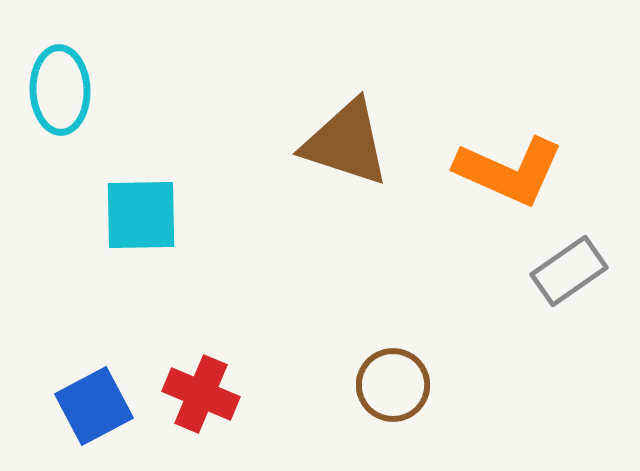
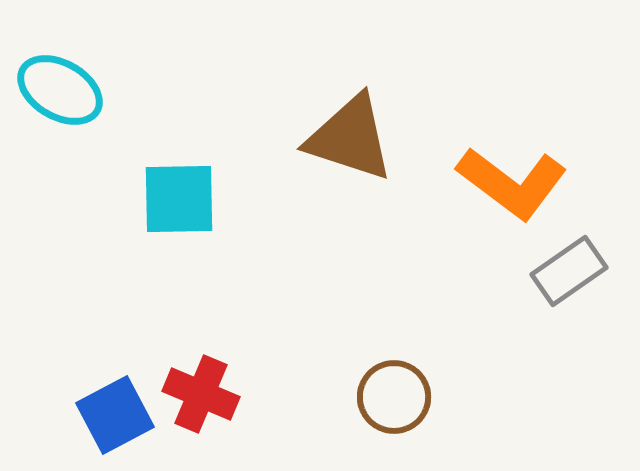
cyan ellipse: rotated 58 degrees counterclockwise
brown triangle: moved 4 px right, 5 px up
orange L-shape: moved 3 px right, 12 px down; rotated 13 degrees clockwise
cyan square: moved 38 px right, 16 px up
brown circle: moved 1 px right, 12 px down
blue square: moved 21 px right, 9 px down
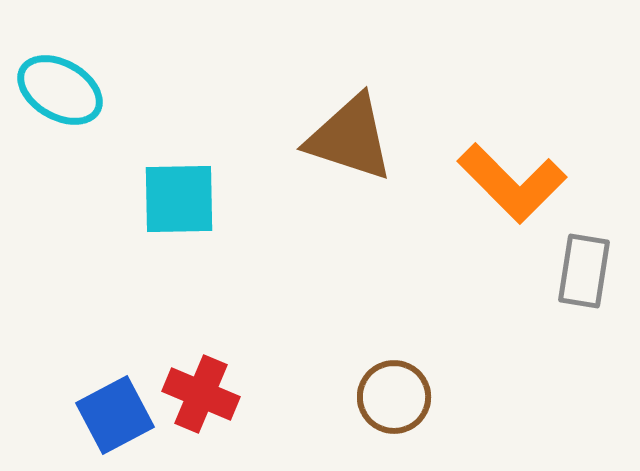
orange L-shape: rotated 8 degrees clockwise
gray rectangle: moved 15 px right; rotated 46 degrees counterclockwise
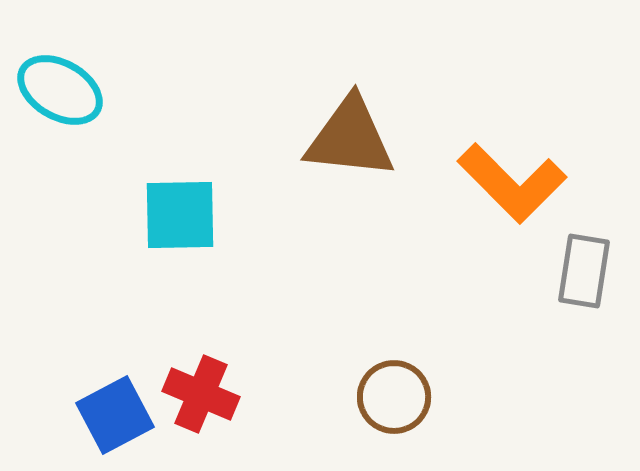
brown triangle: rotated 12 degrees counterclockwise
cyan square: moved 1 px right, 16 px down
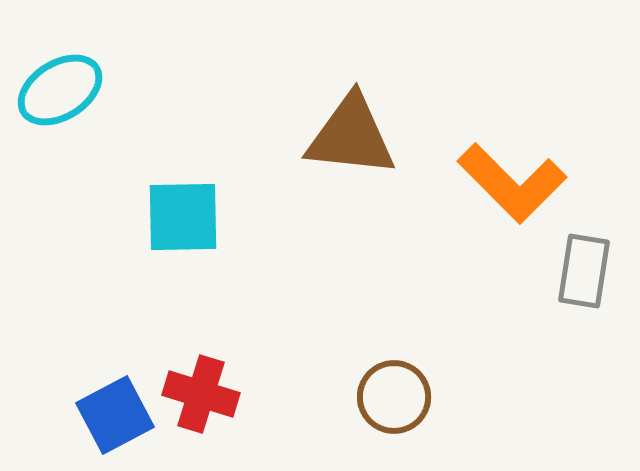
cyan ellipse: rotated 62 degrees counterclockwise
brown triangle: moved 1 px right, 2 px up
cyan square: moved 3 px right, 2 px down
red cross: rotated 6 degrees counterclockwise
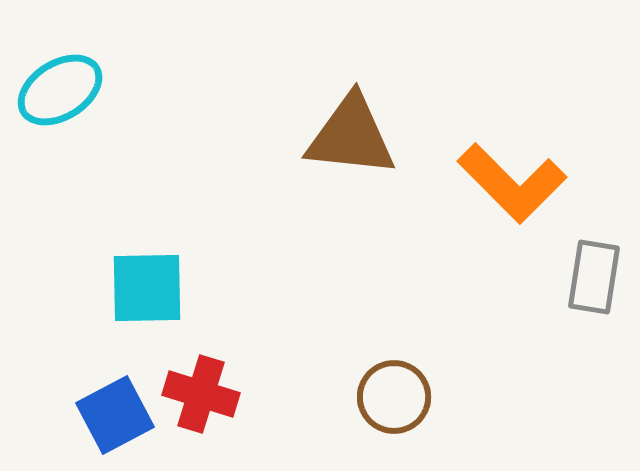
cyan square: moved 36 px left, 71 px down
gray rectangle: moved 10 px right, 6 px down
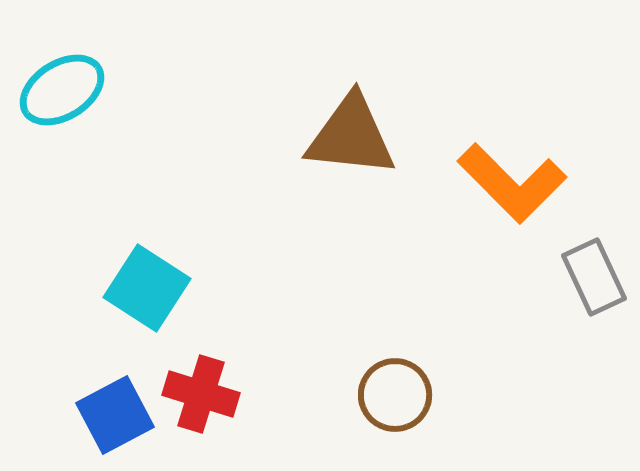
cyan ellipse: moved 2 px right
gray rectangle: rotated 34 degrees counterclockwise
cyan square: rotated 34 degrees clockwise
brown circle: moved 1 px right, 2 px up
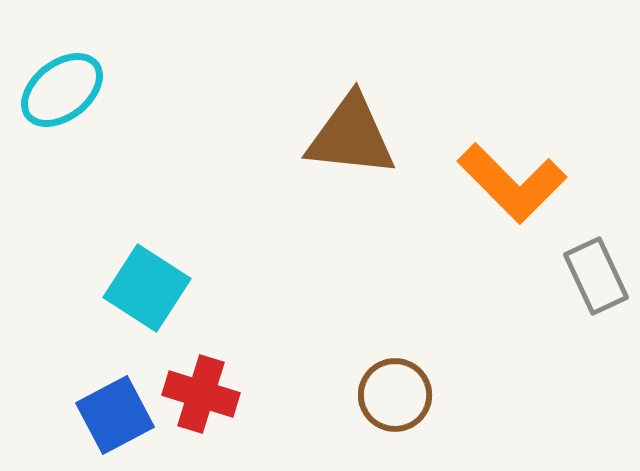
cyan ellipse: rotated 6 degrees counterclockwise
gray rectangle: moved 2 px right, 1 px up
